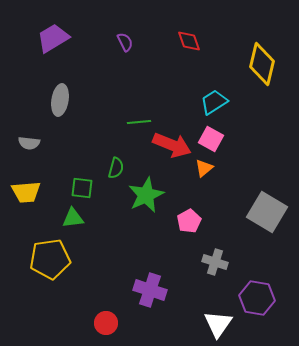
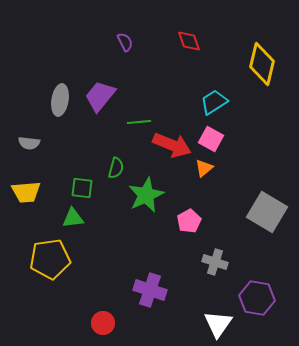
purple trapezoid: moved 47 px right, 58 px down; rotated 20 degrees counterclockwise
red circle: moved 3 px left
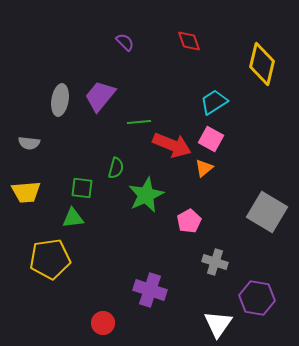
purple semicircle: rotated 18 degrees counterclockwise
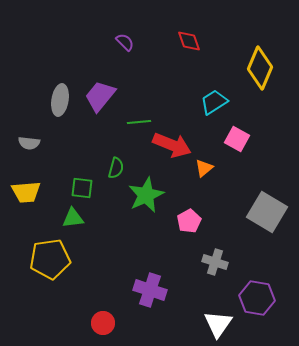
yellow diamond: moved 2 px left, 4 px down; rotated 9 degrees clockwise
pink square: moved 26 px right
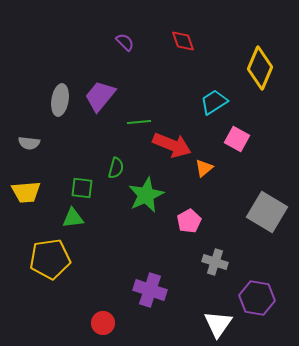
red diamond: moved 6 px left
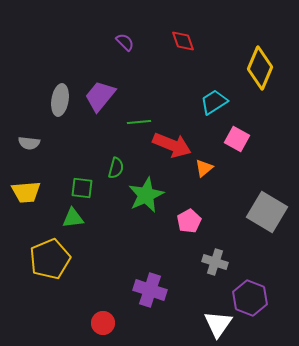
yellow pentagon: rotated 15 degrees counterclockwise
purple hexagon: moved 7 px left; rotated 12 degrees clockwise
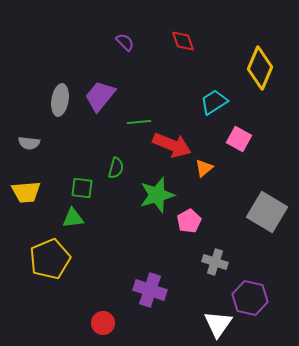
pink square: moved 2 px right
green star: moved 11 px right; rotated 9 degrees clockwise
purple hexagon: rotated 8 degrees counterclockwise
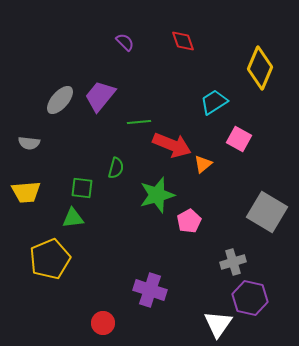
gray ellipse: rotated 32 degrees clockwise
orange triangle: moved 1 px left, 4 px up
gray cross: moved 18 px right; rotated 35 degrees counterclockwise
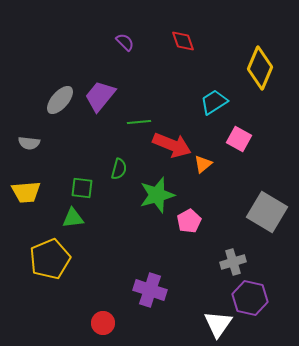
green semicircle: moved 3 px right, 1 px down
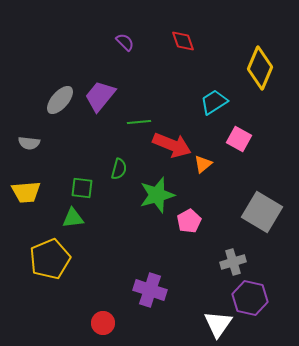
gray square: moved 5 px left
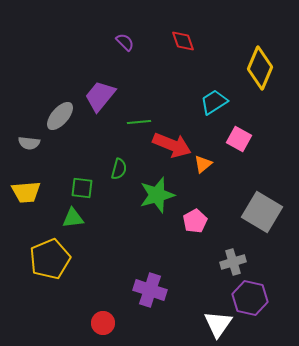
gray ellipse: moved 16 px down
pink pentagon: moved 6 px right
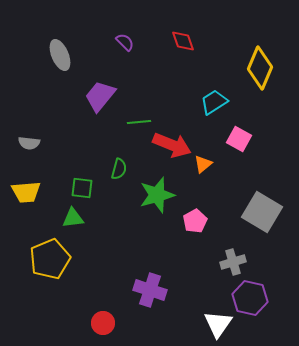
gray ellipse: moved 61 px up; rotated 64 degrees counterclockwise
